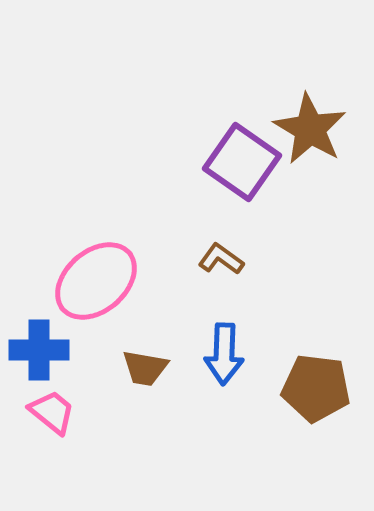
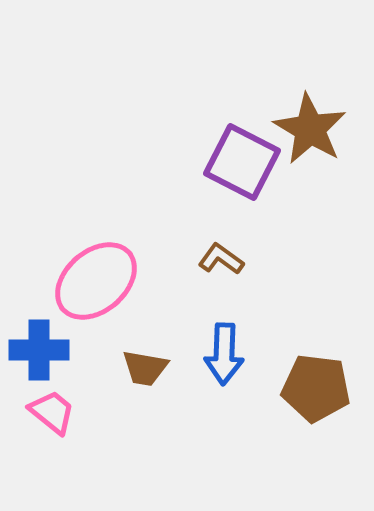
purple square: rotated 8 degrees counterclockwise
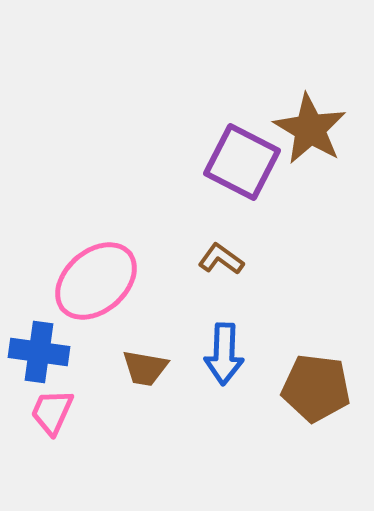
blue cross: moved 2 px down; rotated 8 degrees clockwise
pink trapezoid: rotated 105 degrees counterclockwise
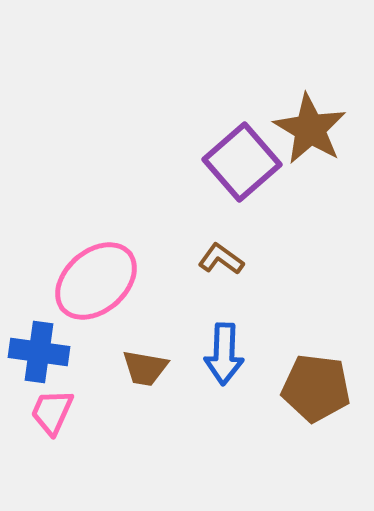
purple square: rotated 22 degrees clockwise
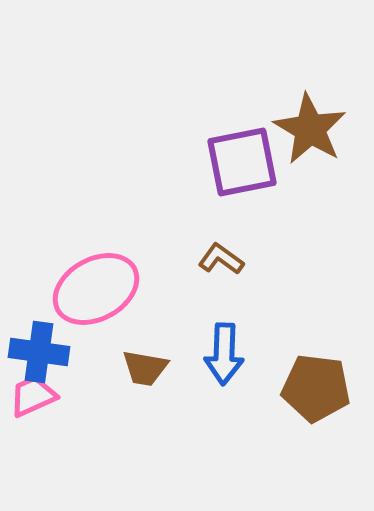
purple square: rotated 30 degrees clockwise
pink ellipse: moved 8 px down; rotated 12 degrees clockwise
pink trapezoid: moved 19 px left, 16 px up; rotated 42 degrees clockwise
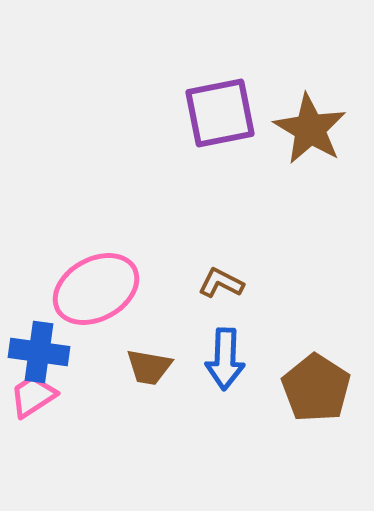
purple square: moved 22 px left, 49 px up
brown L-shape: moved 24 px down; rotated 9 degrees counterclockwise
blue arrow: moved 1 px right, 5 px down
brown trapezoid: moved 4 px right, 1 px up
brown pentagon: rotated 26 degrees clockwise
pink trapezoid: rotated 9 degrees counterclockwise
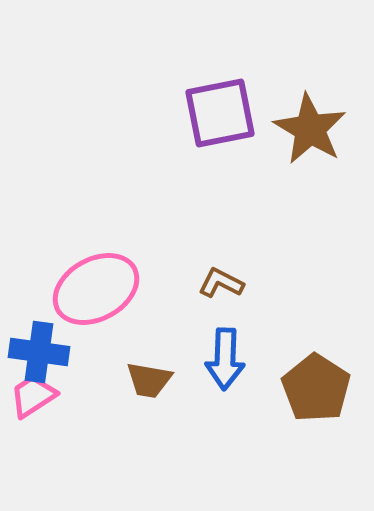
brown trapezoid: moved 13 px down
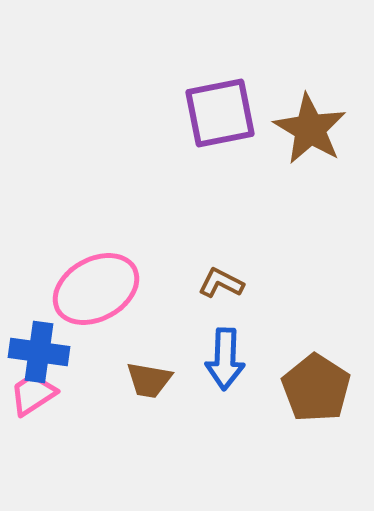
pink trapezoid: moved 2 px up
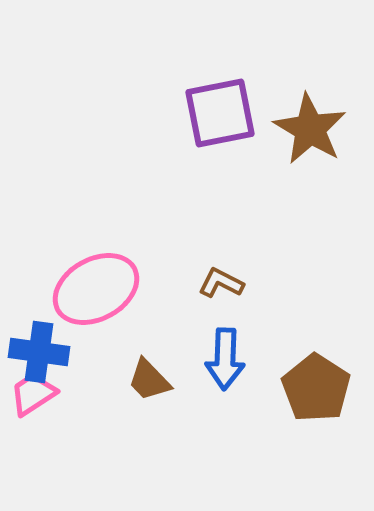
brown trapezoid: rotated 36 degrees clockwise
